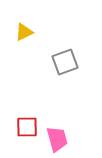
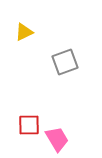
red square: moved 2 px right, 2 px up
pink trapezoid: rotated 16 degrees counterclockwise
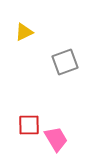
pink trapezoid: moved 1 px left
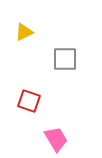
gray square: moved 3 px up; rotated 20 degrees clockwise
red square: moved 24 px up; rotated 20 degrees clockwise
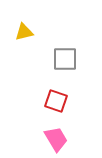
yellow triangle: rotated 12 degrees clockwise
red square: moved 27 px right
